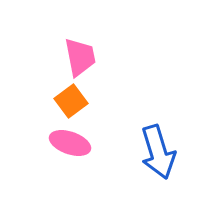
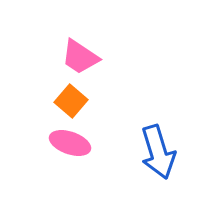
pink trapezoid: rotated 135 degrees clockwise
orange square: rotated 12 degrees counterclockwise
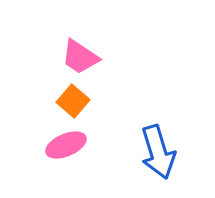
orange square: moved 2 px right
pink ellipse: moved 4 px left, 2 px down; rotated 42 degrees counterclockwise
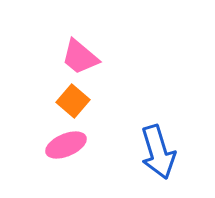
pink trapezoid: rotated 6 degrees clockwise
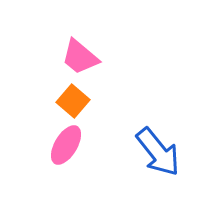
pink ellipse: rotated 36 degrees counterclockwise
blue arrow: rotated 22 degrees counterclockwise
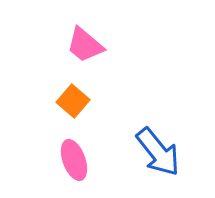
pink trapezoid: moved 5 px right, 12 px up
pink ellipse: moved 8 px right, 15 px down; rotated 51 degrees counterclockwise
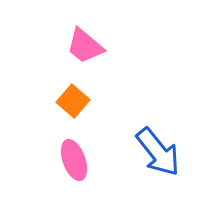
pink trapezoid: moved 1 px down
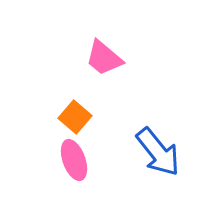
pink trapezoid: moved 19 px right, 12 px down
orange square: moved 2 px right, 16 px down
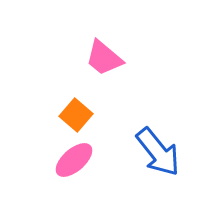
orange square: moved 1 px right, 2 px up
pink ellipse: rotated 69 degrees clockwise
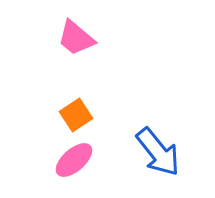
pink trapezoid: moved 28 px left, 20 px up
orange square: rotated 16 degrees clockwise
